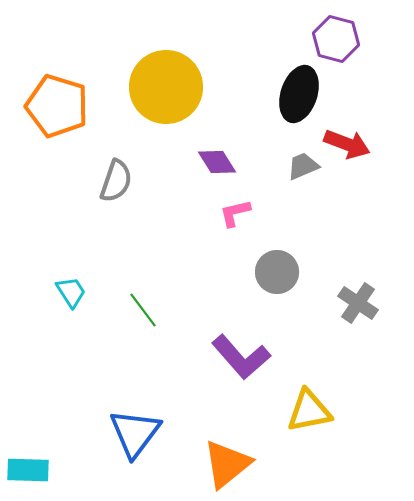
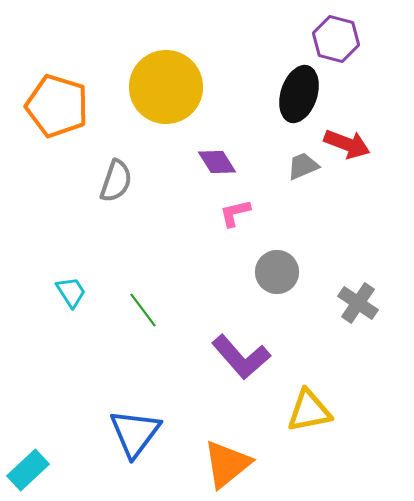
cyan rectangle: rotated 45 degrees counterclockwise
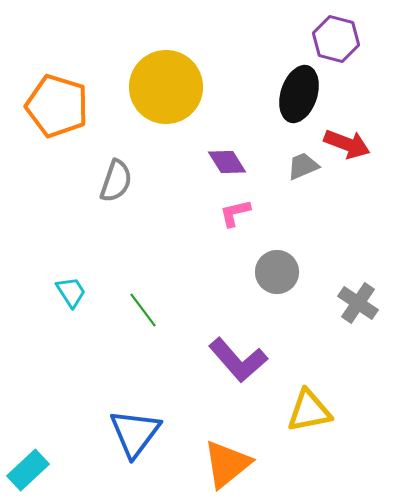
purple diamond: moved 10 px right
purple L-shape: moved 3 px left, 3 px down
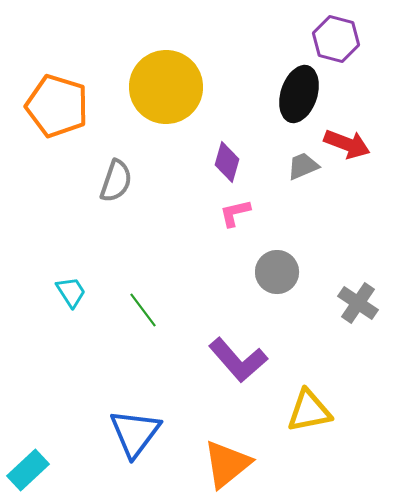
purple diamond: rotated 48 degrees clockwise
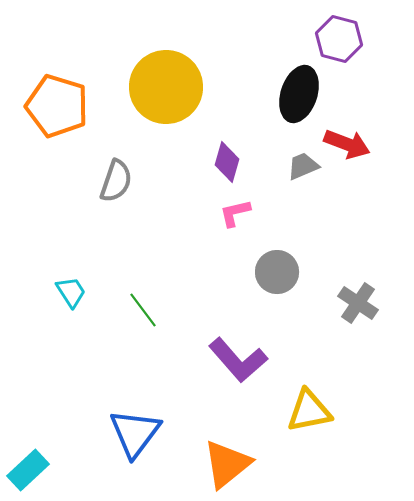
purple hexagon: moved 3 px right
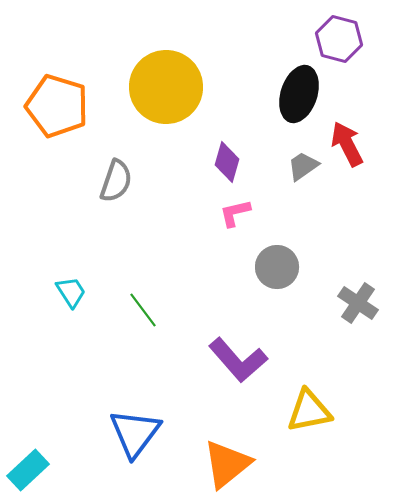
red arrow: rotated 138 degrees counterclockwise
gray trapezoid: rotated 12 degrees counterclockwise
gray circle: moved 5 px up
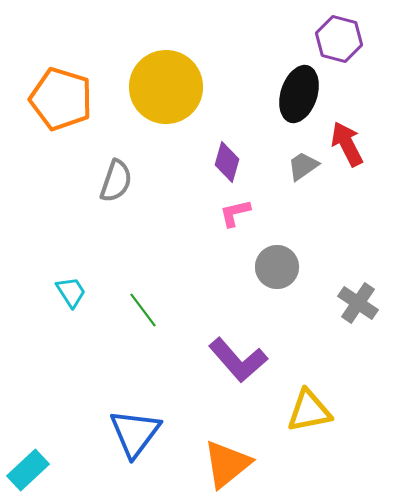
orange pentagon: moved 4 px right, 7 px up
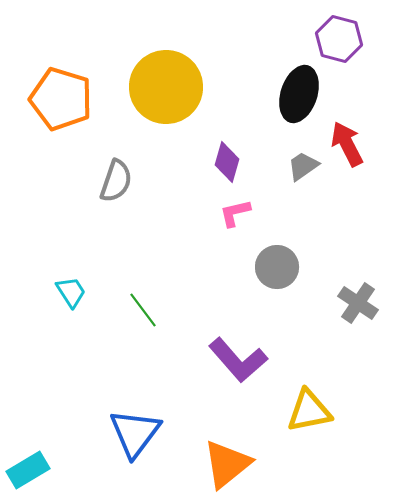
cyan rectangle: rotated 12 degrees clockwise
